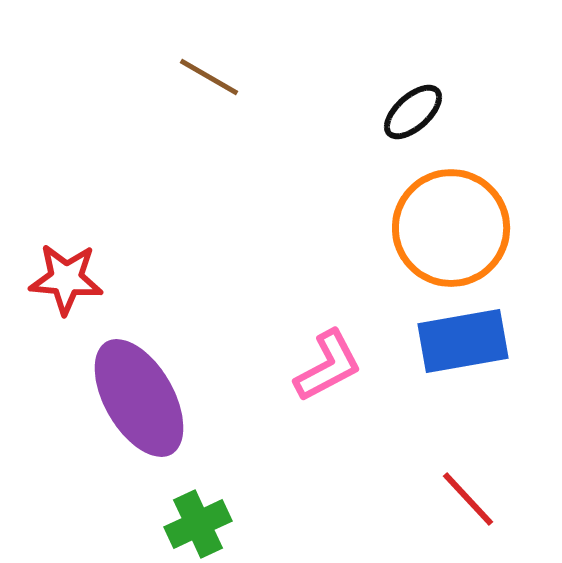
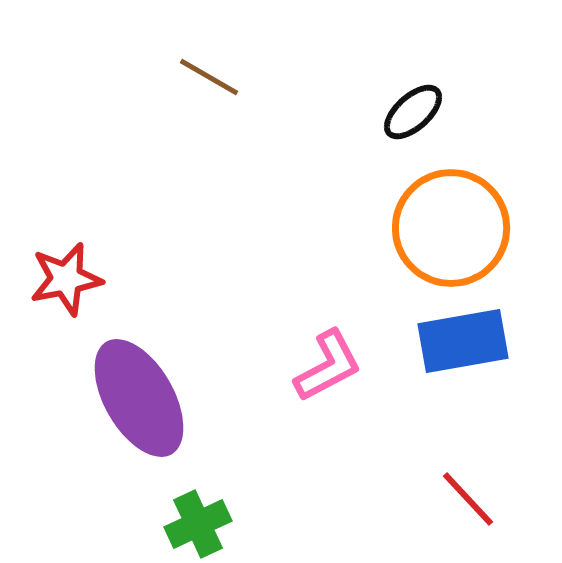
red star: rotated 16 degrees counterclockwise
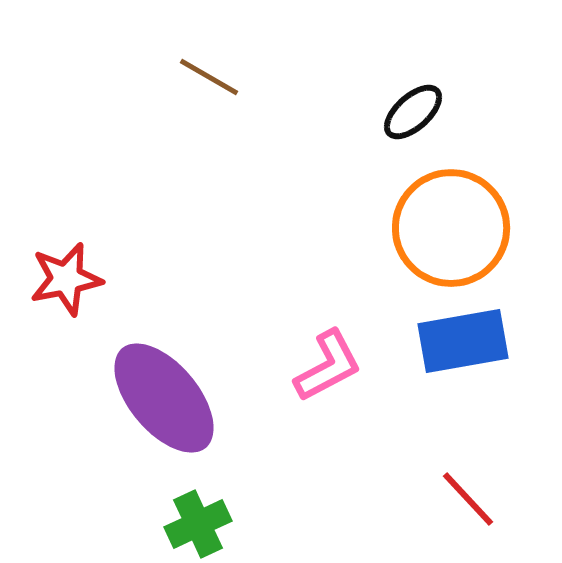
purple ellipse: moved 25 px right; rotated 10 degrees counterclockwise
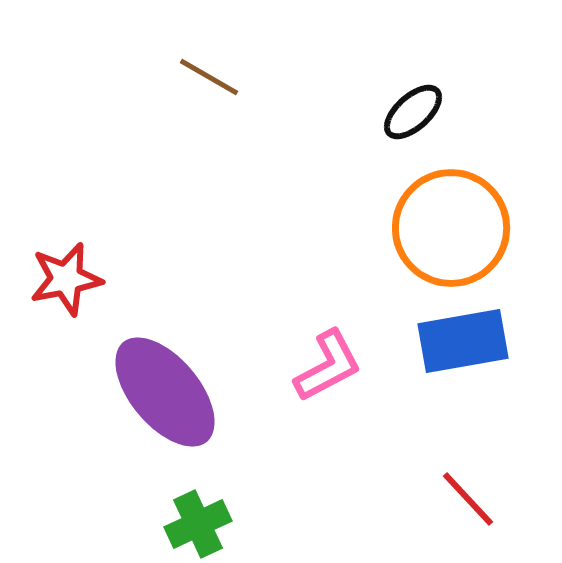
purple ellipse: moved 1 px right, 6 px up
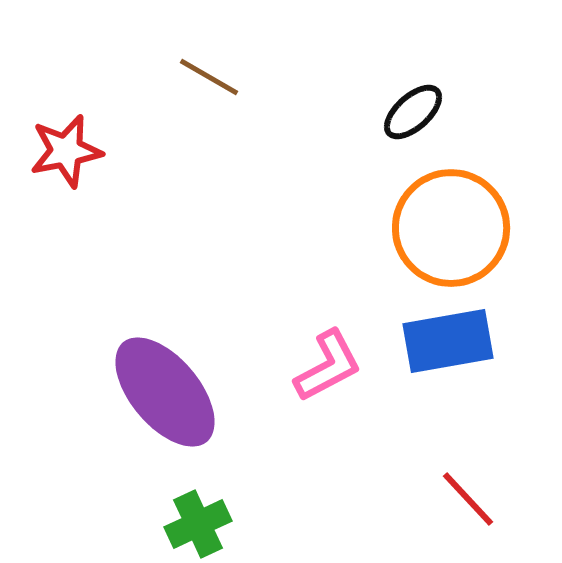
red star: moved 128 px up
blue rectangle: moved 15 px left
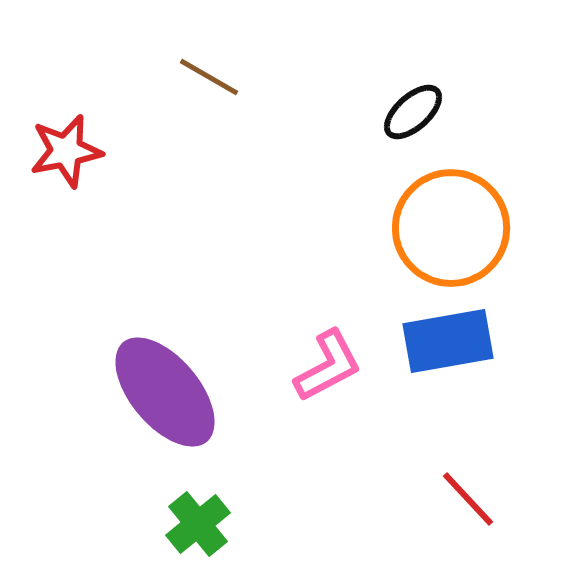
green cross: rotated 14 degrees counterclockwise
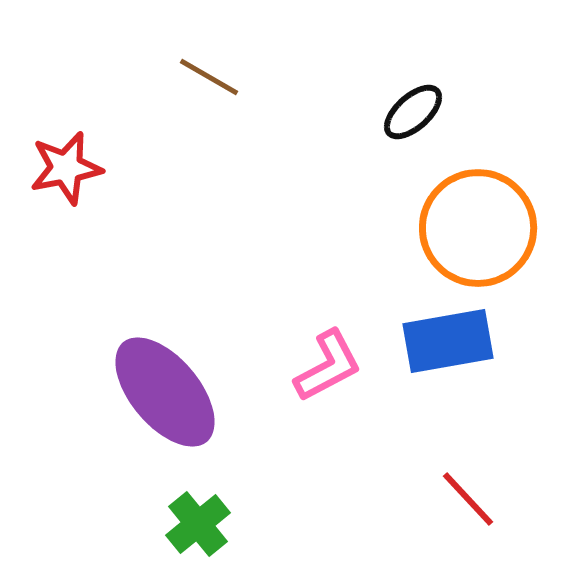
red star: moved 17 px down
orange circle: moved 27 px right
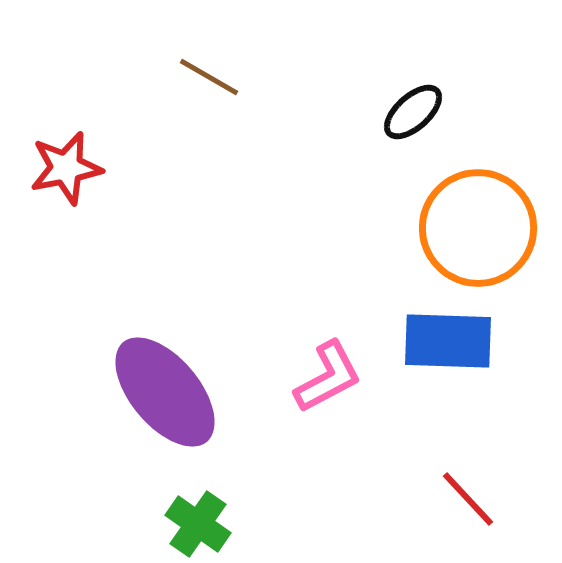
blue rectangle: rotated 12 degrees clockwise
pink L-shape: moved 11 px down
green cross: rotated 16 degrees counterclockwise
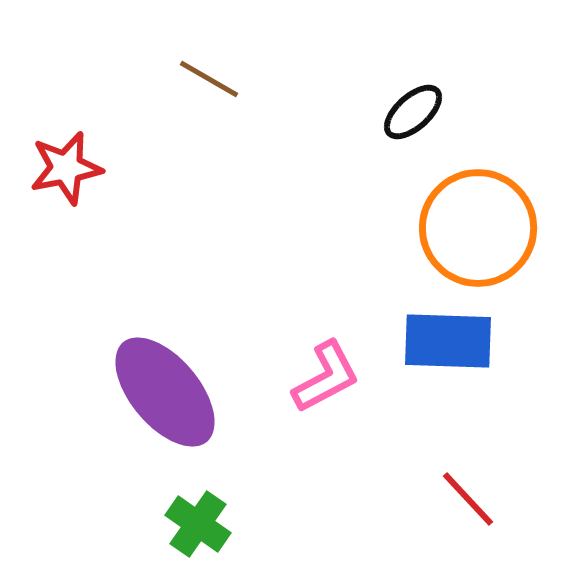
brown line: moved 2 px down
pink L-shape: moved 2 px left
